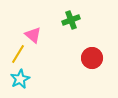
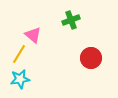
yellow line: moved 1 px right
red circle: moved 1 px left
cyan star: rotated 18 degrees clockwise
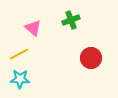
pink triangle: moved 7 px up
yellow line: rotated 30 degrees clockwise
cyan star: rotated 12 degrees clockwise
